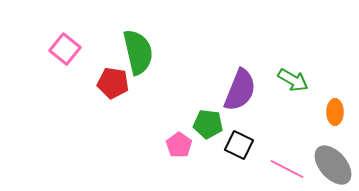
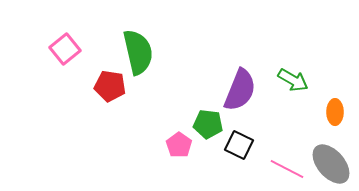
pink square: rotated 12 degrees clockwise
red pentagon: moved 3 px left, 3 px down
gray ellipse: moved 2 px left, 1 px up
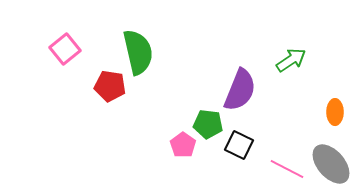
green arrow: moved 2 px left, 20 px up; rotated 64 degrees counterclockwise
pink pentagon: moved 4 px right
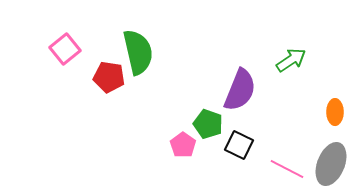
red pentagon: moved 1 px left, 9 px up
green pentagon: rotated 12 degrees clockwise
gray ellipse: rotated 63 degrees clockwise
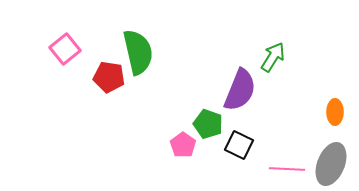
green arrow: moved 18 px left, 3 px up; rotated 24 degrees counterclockwise
pink line: rotated 24 degrees counterclockwise
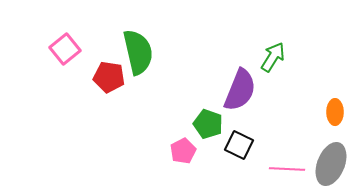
pink pentagon: moved 6 px down; rotated 10 degrees clockwise
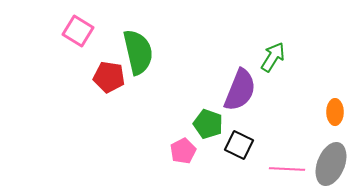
pink square: moved 13 px right, 18 px up; rotated 20 degrees counterclockwise
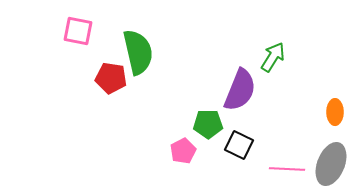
pink square: rotated 20 degrees counterclockwise
red pentagon: moved 2 px right, 1 px down
green pentagon: rotated 20 degrees counterclockwise
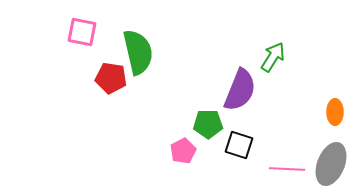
pink square: moved 4 px right, 1 px down
black square: rotated 8 degrees counterclockwise
